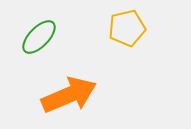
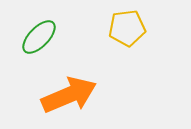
yellow pentagon: rotated 6 degrees clockwise
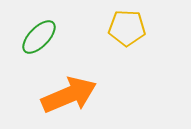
yellow pentagon: rotated 9 degrees clockwise
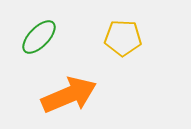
yellow pentagon: moved 4 px left, 10 px down
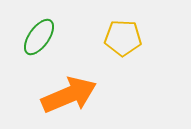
green ellipse: rotated 9 degrees counterclockwise
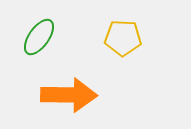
orange arrow: rotated 24 degrees clockwise
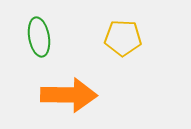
green ellipse: rotated 45 degrees counterclockwise
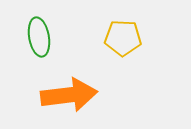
orange arrow: rotated 8 degrees counterclockwise
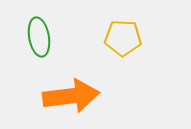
orange arrow: moved 2 px right, 1 px down
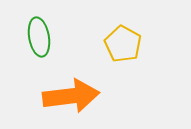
yellow pentagon: moved 6 px down; rotated 27 degrees clockwise
